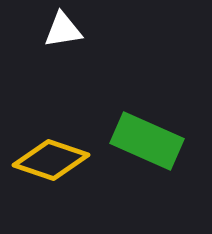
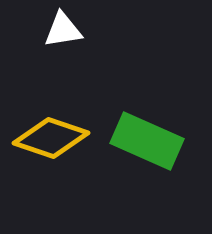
yellow diamond: moved 22 px up
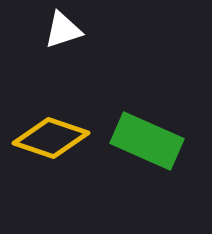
white triangle: rotated 9 degrees counterclockwise
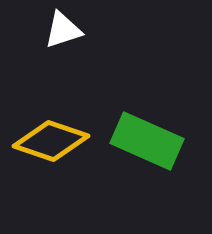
yellow diamond: moved 3 px down
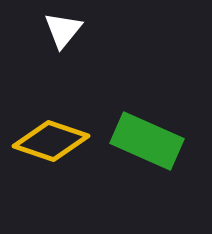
white triangle: rotated 33 degrees counterclockwise
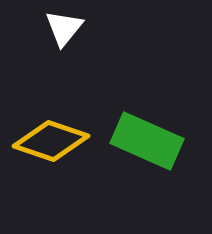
white triangle: moved 1 px right, 2 px up
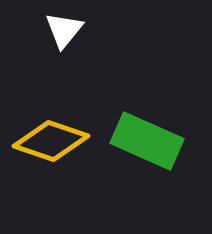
white triangle: moved 2 px down
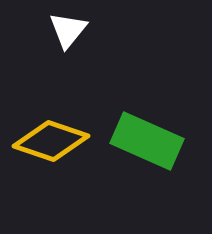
white triangle: moved 4 px right
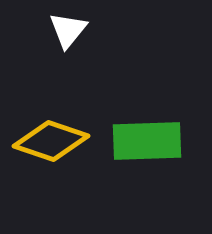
green rectangle: rotated 26 degrees counterclockwise
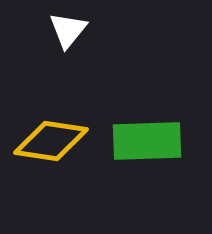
yellow diamond: rotated 10 degrees counterclockwise
